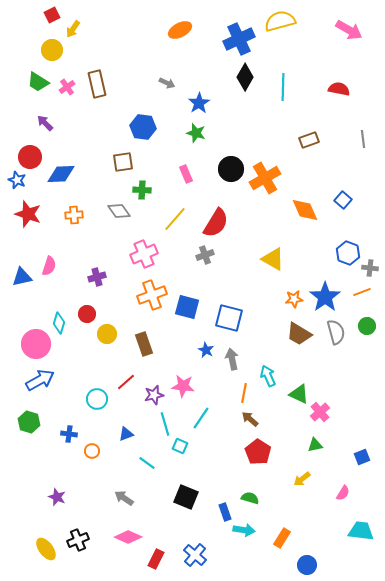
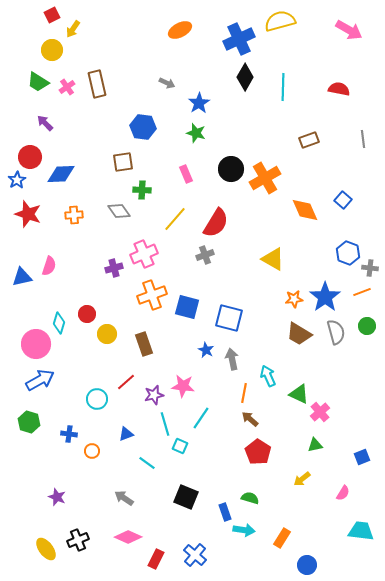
blue star at (17, 180): rotated 18 degrees clockwise
purple cross at (97, 277): moved 17 px right, 9 px up
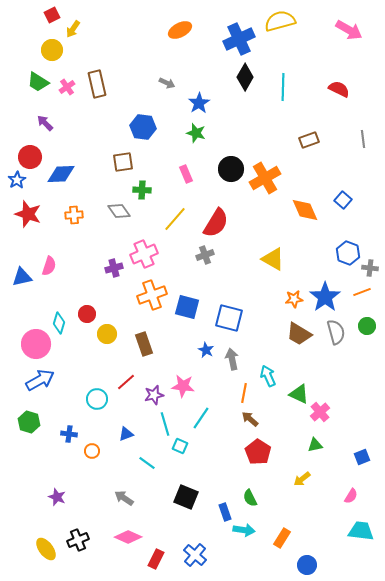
red semicircle at (339, 89): rotated 15 degrees clockwise
pink semicircle at (343, 493): moved 8 px right, 3 px down
green semicircle at (250, 498): rotated 132 degrees counterclockwise
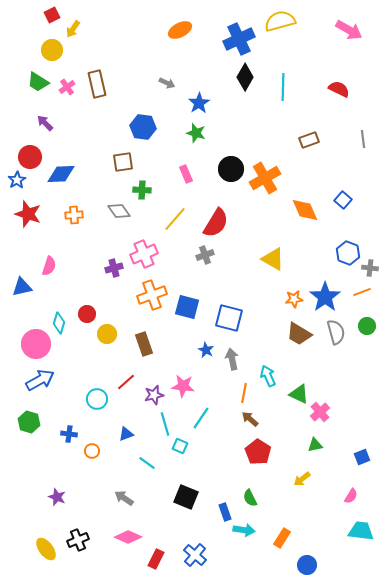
blue triangle at (22, 277): moved 10 px down
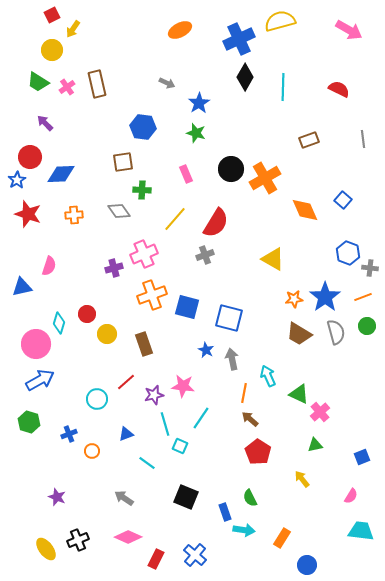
orange line at (362, 292): moved 1 px right, 5 px down
blue cross at (69, 434): rotated 28 degrees counterclockwise
yellow arrow at (302, 479): rotated 90 degrees clockwise
